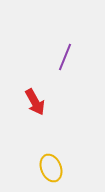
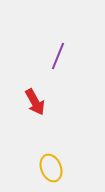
purple line: moved 7 px left, 1 px up
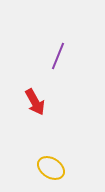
yellow ellipse: rotated 36 degrees counterclockwise
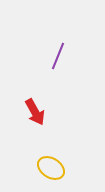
red arrow: moved 10 px down
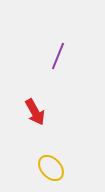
yellow ellipse: rotated 16 degrees clockwise
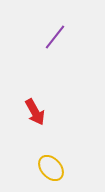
purple line: moved 3 px left, 19 px up; rotated 16 degrees clockwise
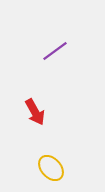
purple line: moved 14 px down; rotated 16 degrees clockwise
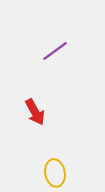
yellow ellipse: moved 4 px right, 5 px down; rotated 32 degrees clockwise
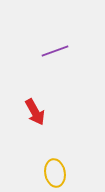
purple line: rotated 16 degrees clockwise
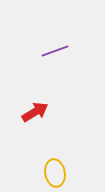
red arrow: rotated 92 degrees counterclockwise
